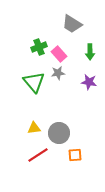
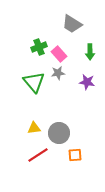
purple star: moved 2 px left
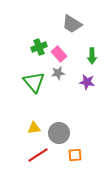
green arrow: moved 2 px right, 4 px down
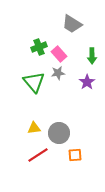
purple star: rotated 28 degrees clockwise
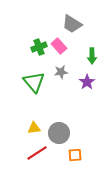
pink rectangle: moved 8 px up
gray star: moved 3 px right, 1 px up
red line: moved 1 px left, 2 px up
